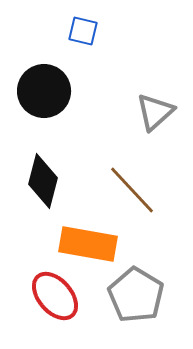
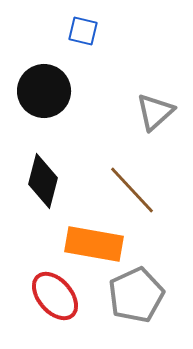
orange rectangle: moved 6 px right
gray pentagon: rotated 16 degrees clockwise
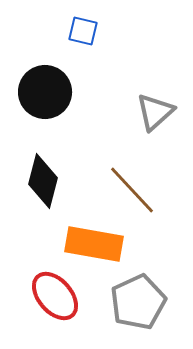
black circle: moved 1 px right, 1 px down
gray pentagon: moved 2 px right, 7 px down
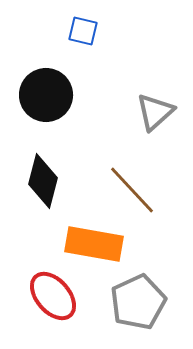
black circle: moved 1 px right, 3 px down
red ellipse: moved 2 px left
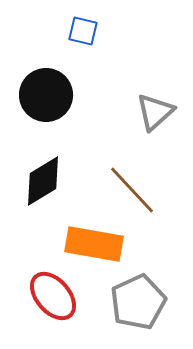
black diamond: rotated 44 degrees clockwise
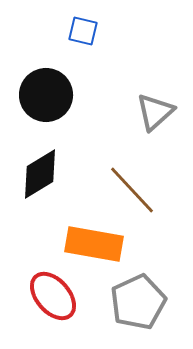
black diamond: moved 3 px left, 7 px up
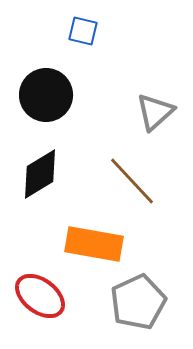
brown line: moved 9 px up
red ellipse: moved 13 px left; rotated 12 degrees counterclockwise
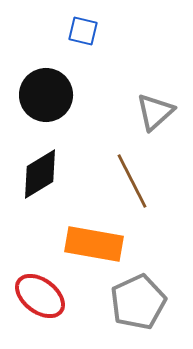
brown line: rotated 16 degrees clockwise
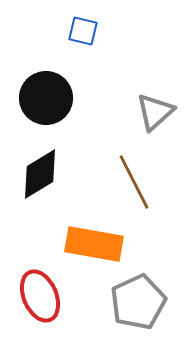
black circle: moved 3 px down
brown line: moved 2 px right, 1 px down
red ellipse: rotated 30 degrees clockwise
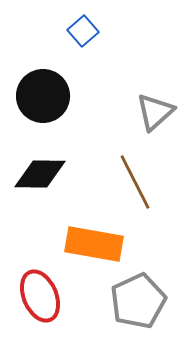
blue square: rotated 36 degrees clockwise
black circle: moved 3 px left, 2 px up
black diamond: rotated 32 degrees clockwise
brown line: moved 1 px right
gray pentagon: moved 1 px up
